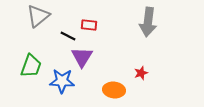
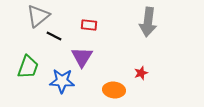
black line: moved 14 px left
green trapezoid: moved 3 px left, 1 px down
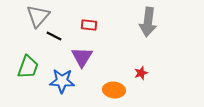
gray triangle: rotated 10 degrees counterclockwise
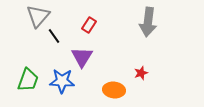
red rectangle: rotated 63 degrees counterclockwise
black line: rotated 28 degrees clockwise
green trapezoid: moved 13 px down
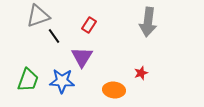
gray triangle: rotated 30 degrees clockwise
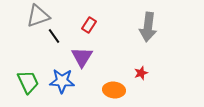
gray arrow: moved 5 px down
green trapezoid: moved 2 px down; rotated 45 degrees counterclockwise
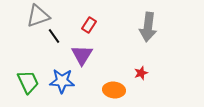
purple triangle: moved 2 px up
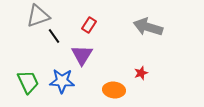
gray arrow: rotated 100 degrees clockwise
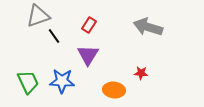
purple triangle: moved 6 px right
red star: rotated 24 degrees clockwise
